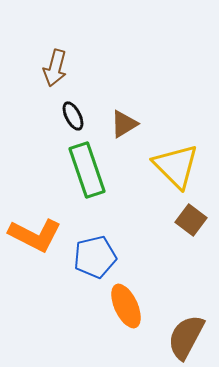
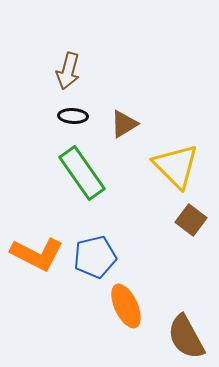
brown arrow: moved 13 px right, 3 px down
black ellipse: rotated 60 degrees counterclockwise
green rectangle: moved 5 px left, 3 px down; rotated 16 degrees counterclockwise
orange L-shape: moved 2 px right, 19 px down
brown semicircle: rotated 57 degrees counterclockwise
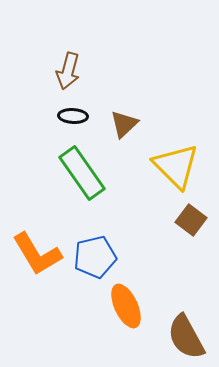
brown triangle: rotated 12 degrees counterclockwise
orange L-shape: rotated 32 degrees clockwise
